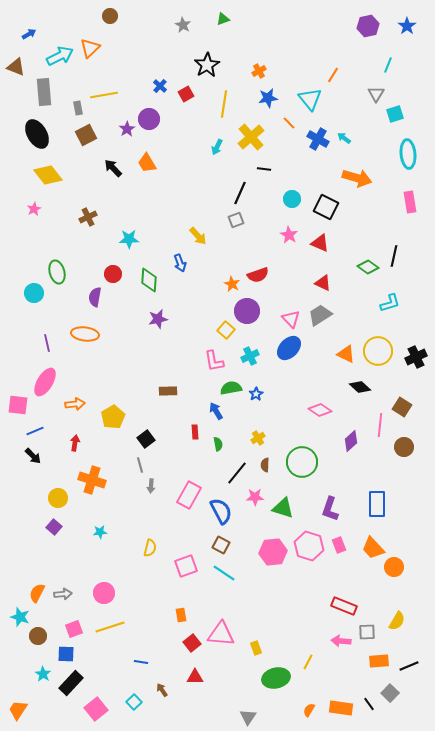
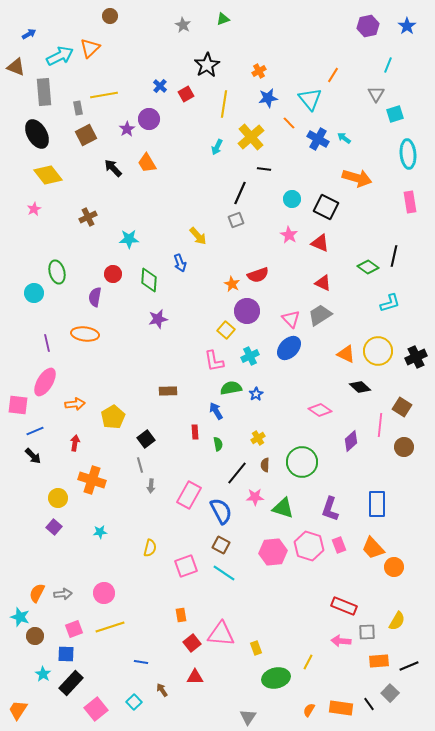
brown circle at (38, 636): moved 3 px left
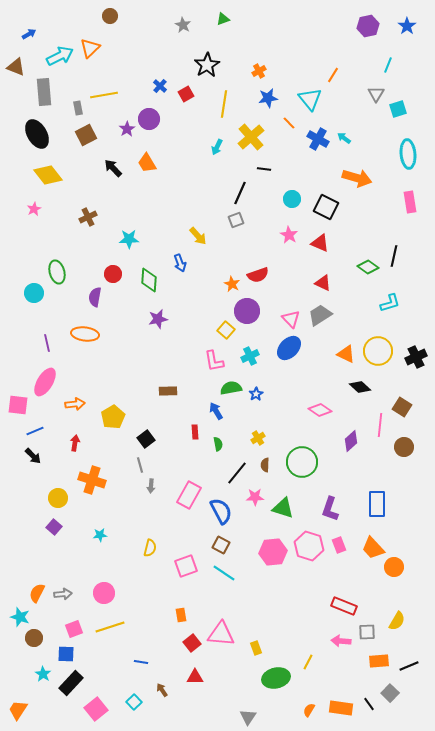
cyan square at (395, 114): moved 3 px right, 5 px up
cyan star at (100, 532): moved 3 px down
brown circle at (35, 636): moved 1 px left, 2 px down
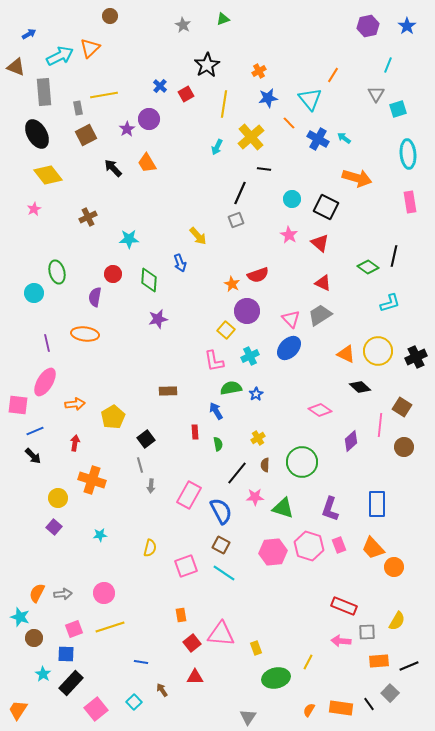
red triangle at (320, 243): rotated 18 degrees clockwise
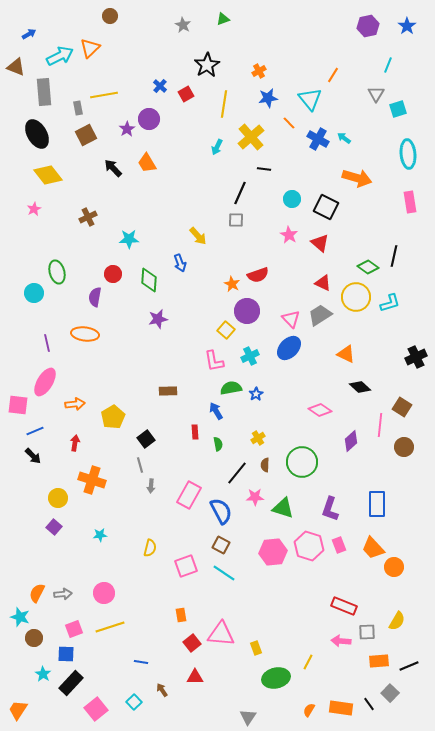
gray square at (236, 220): rotated 21 degrees clockwise
yellow circle at (378, 351): moved 22 px left, 54 px up
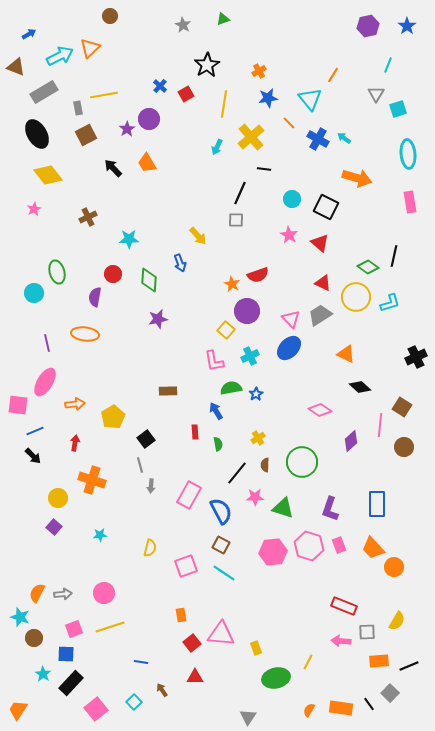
gray rectangle at (44, 92): rotated 64 degrees clockwise
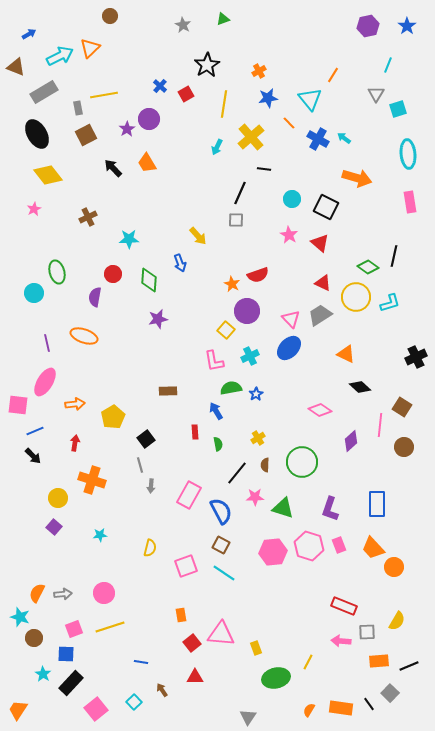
orange ellipse at (85, 334): moved 1 px left, 2 px down; rotated 12 degrees clockwise
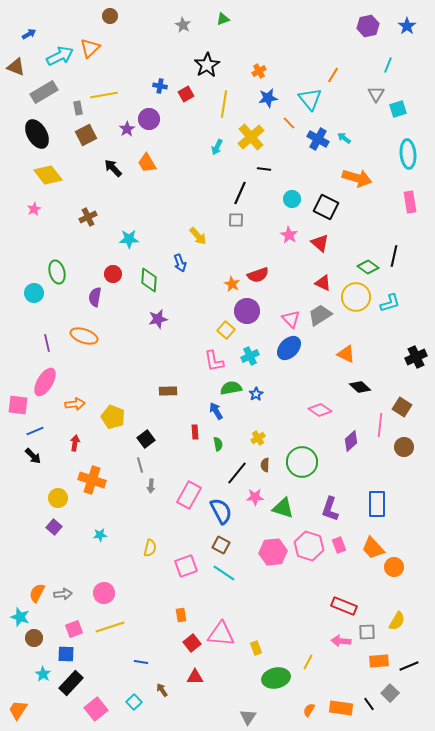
blue cross at (160, 86): rotated 32 degrees counterclockwise
yellow pentagon at (113, 417): rotated 20 degrees counterclockwise
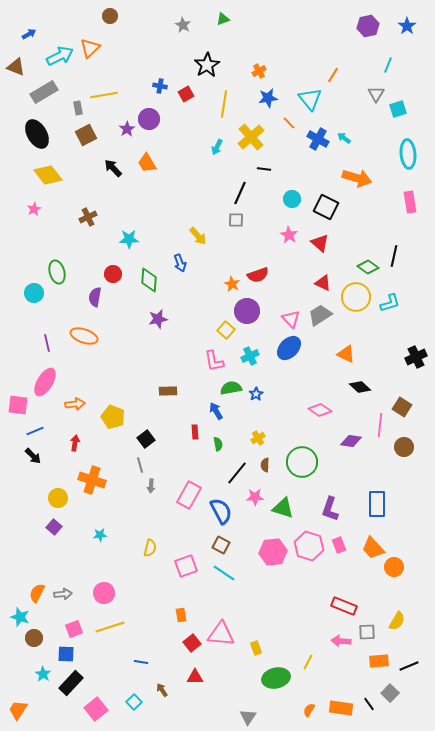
purple diamond at (351, 441): rotated 50 degrees clockwise
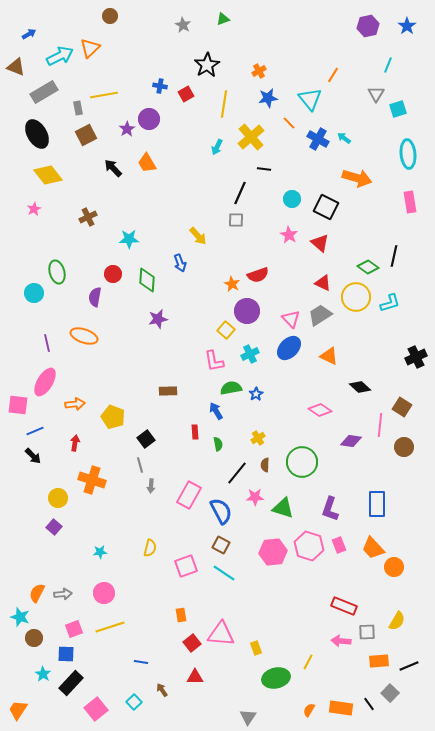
green diamond at (149, 280): moved 2 px left
orange triangle at (346, 354): moved 17 px left, 2 px down
cyan cross at (250, 356): moved 2 px up
cyan star at (100, 535): moved 17 px down
